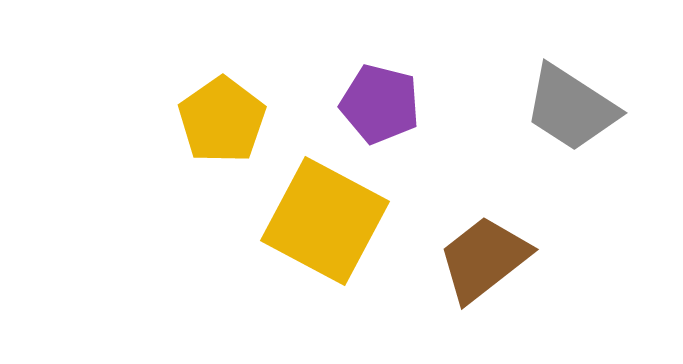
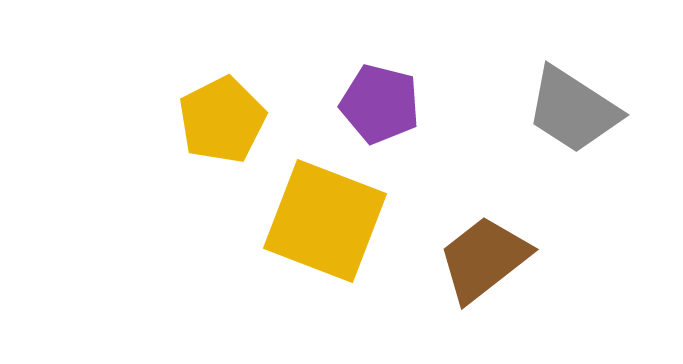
gray trapezoid: moved 2 px right, 2 px down
yellow pentagon: rotated 8 degrees clockwise
yellow square: rotated 7 degrees counterclockwise
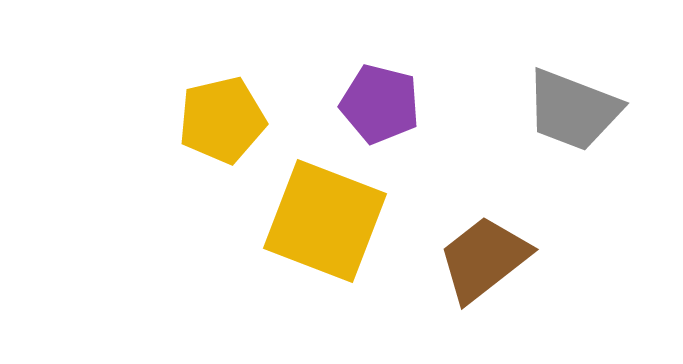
gray trapezoid: rotated 12 degrees counterclockwise
yellow pentagon: rotated 14 degrees clockwise
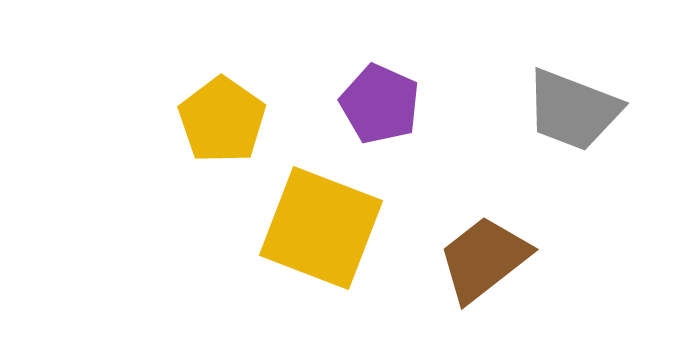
purple pentagon: rotated 10 degrees clockwise
yellow pentagon: rotated 24 degrees counterclockwise
yellow square: moved 4 px left, 7 px down
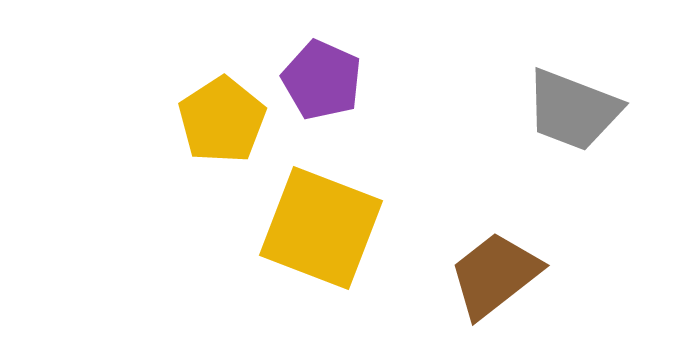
purple pentagon: moved 58 px left, 24 px up
yellow pentagon: rotated 4 degrees clockwise
brown trapezoid: moved 11 px right, 16 px down
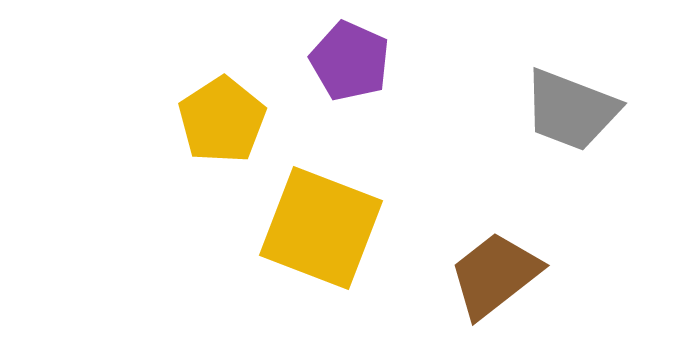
purple pentagon: moved 28 px right, 19 px up
gray trapezoid: moved 2 px left
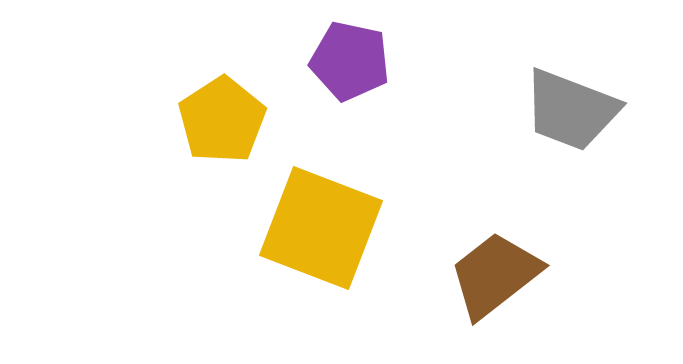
purple pentagon: rotated 12 degrees counterclockwise
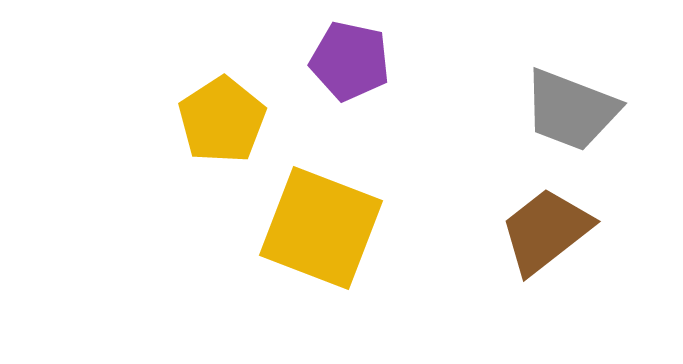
brown trapezoid: moved 51 px right, 44 px up
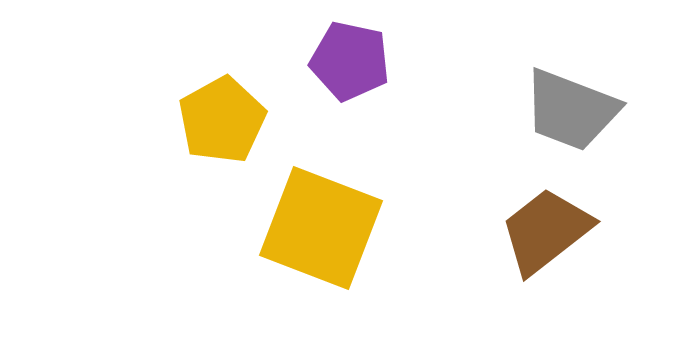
yellow pentagon: rotated 4 degrees clockwise
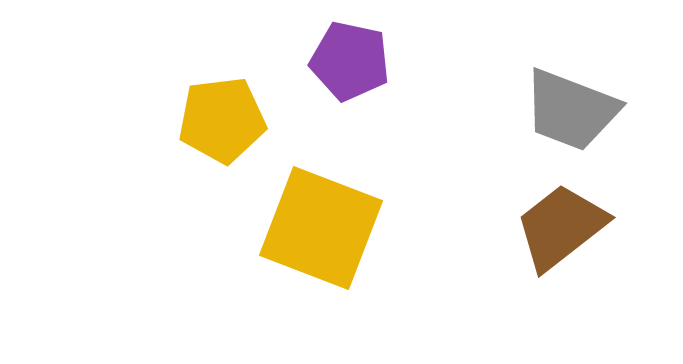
yellow pentagon: rotated 22 degrees clockwise
brown trapezoid: moved 15 px right, 4 px up
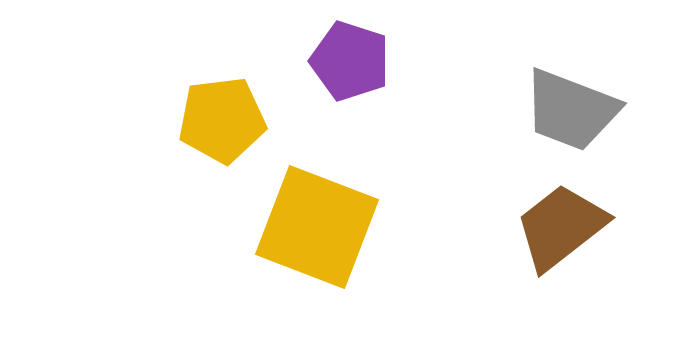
purple pentagon: rotated 6 degrees clockwise
yellow square: moved 4 px left, 1 px up
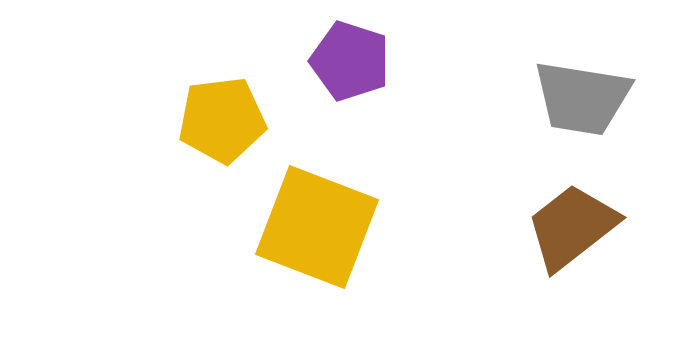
gray trapezoid: moved 11 px right, 12 px up; rotated 12 degrees counterclockwise
brown trapezoid: moved 11 px right
